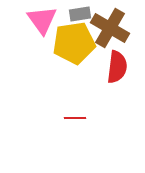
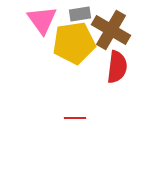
brown cross: moved 1 px right, 2 px down
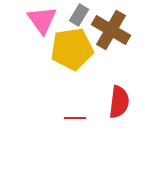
gray rectangle: moved 1 px left, 1 px down; rotated 50 degrees counterclockwise
yellow pentagon: moved 2 px left, 6 px down
red semicircle: moved 2 px right, 35 px down
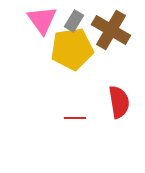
gray rectangle: moved 5 px left, 6 px down
red semicircle: rotated 16 degrees counterclockwise
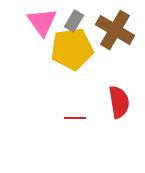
pink triangle: moved 2 px down
brown cross: moved 4 px right
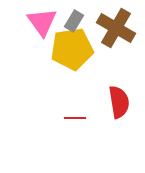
brown cross: moved 1 px right, 2 px up
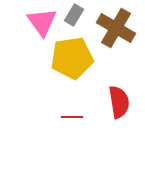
gray rectangle: moved 6 px up
yellow pentagon: moved 9 px down
red line: moved 3 px left, 1 px up
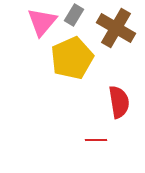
pink triangle: rotated 16 degrees clockwise
yellow pentagon: rotated 15 degrees counterclockwise
red line: moved 24 px right, 23 px down
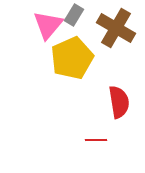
pink triangle: moved 6 px right, 3 px down
